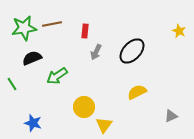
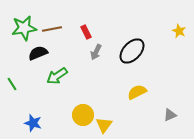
brown line: moved 5 px down
red rectangle: moved 1 px right, 1 px down; rotated 32 degrees counterclockwise
black semicircle: moved 6 px right, 5 px up
yellow circle: moved 1 px left, 8 px down
gray triangle: moved 1 px left, 1 px up
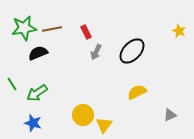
green arrow: moved 20 px left, 17 px down
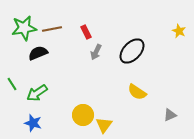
yellow semicircle: rotated 120 degrees counterclockwise
